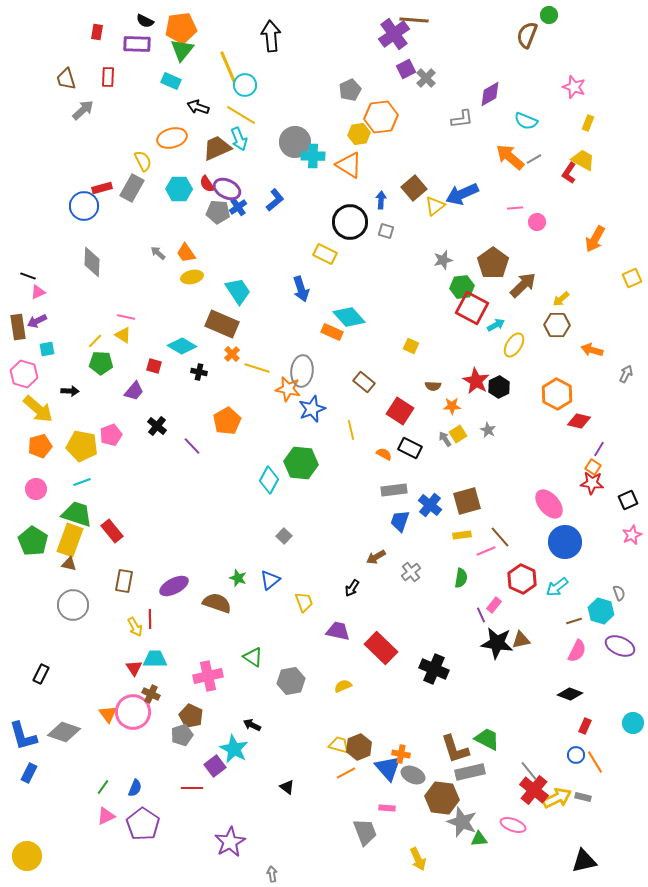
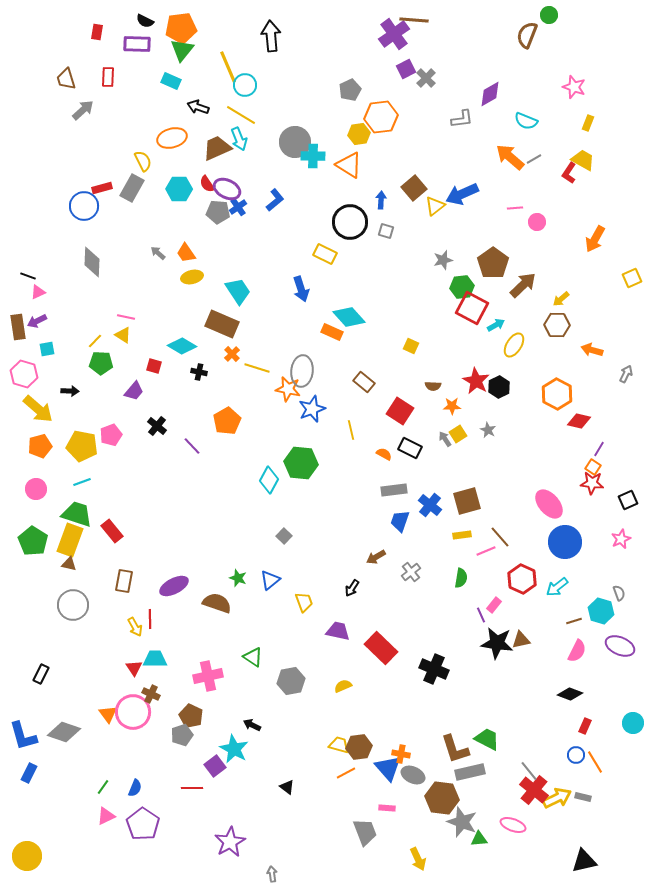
pink star at (632, 535): moved 11 px left, 4 px down
brown hexagon at (359, 747): rotated 15 degrees clockwise
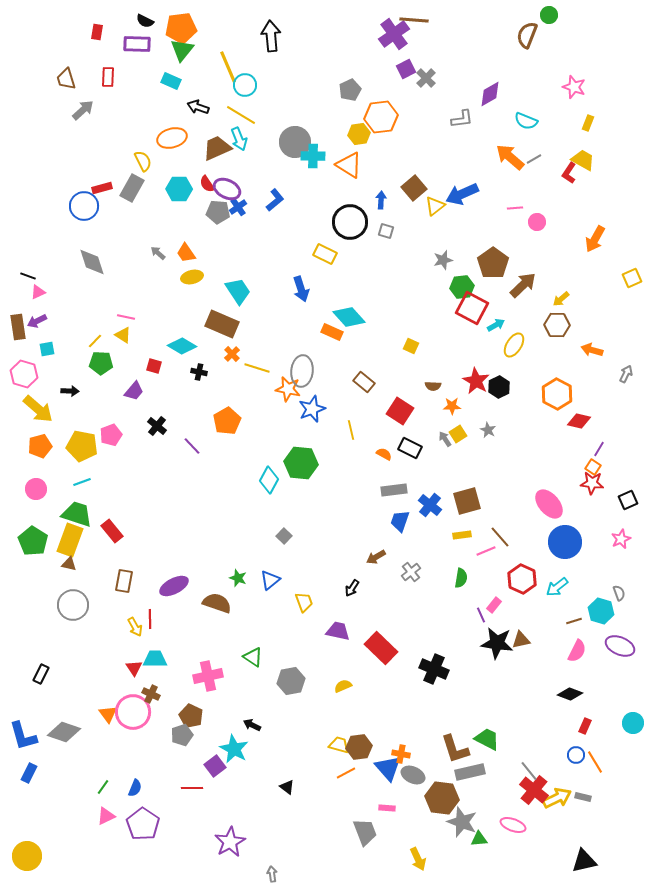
gray diamond at (92, 262): rotated 20 degrees counterclockwise
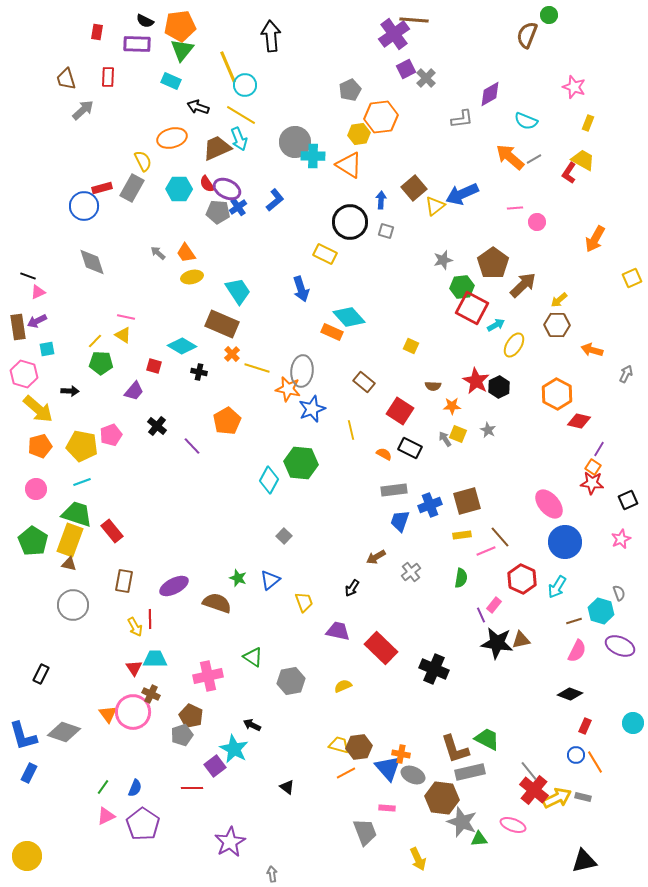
orange pentagon at (181, 28): moved 1 px left, 2 px up
yellow arrow at (561, 299): moved 2 px left, 1 px down
yellow square at (458, 434): rotated 36 degrees counterclockwise
blue cross at (430, 505): rotated 30 degrees clockwise
cyan arrow at (557, 587): rotated 20 degrees counterclockwise
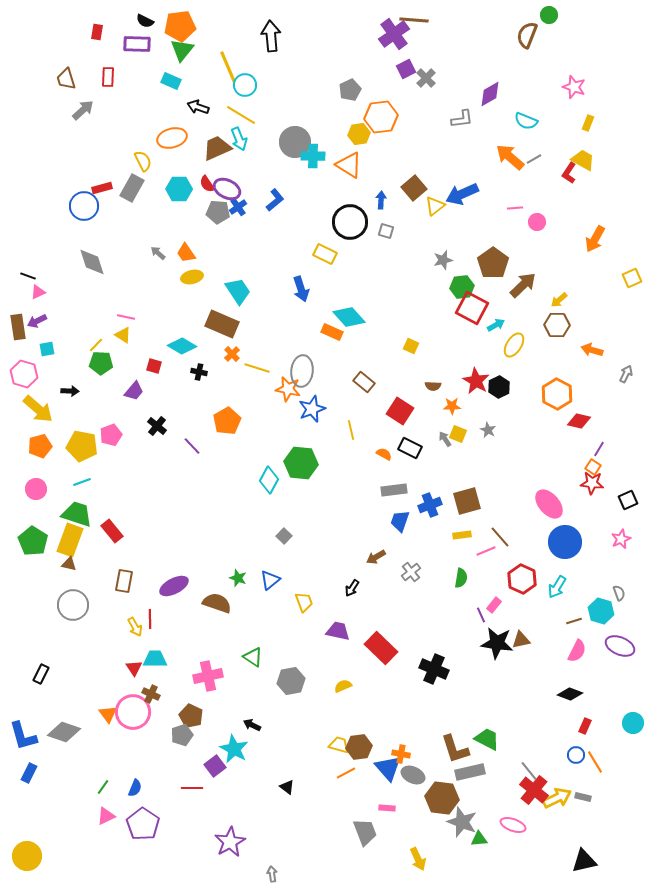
yellow line at (95, 341): moved 1 px right, 4 px down
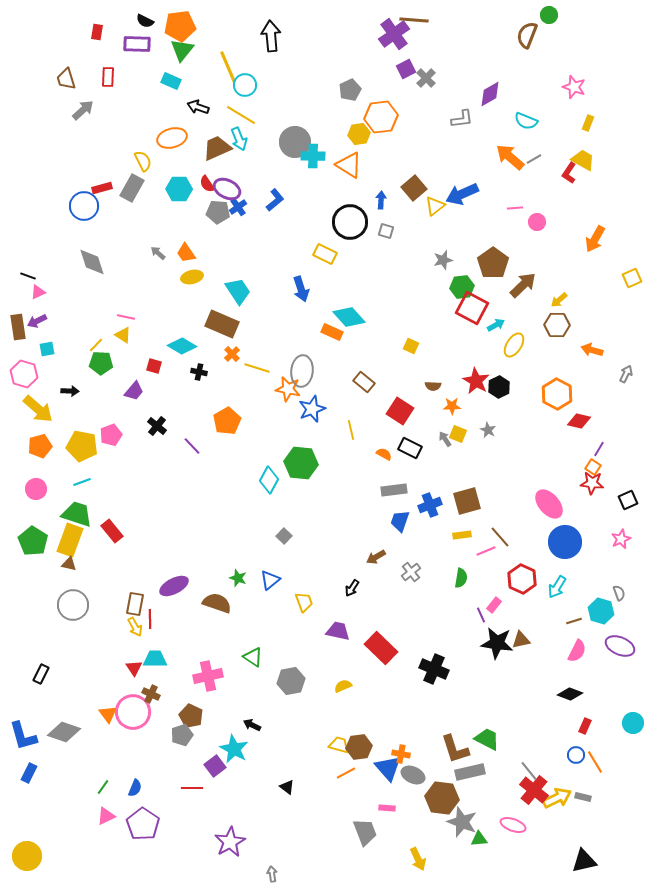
brown rectangle at (124, 581): moved 11 px right, 23 px down
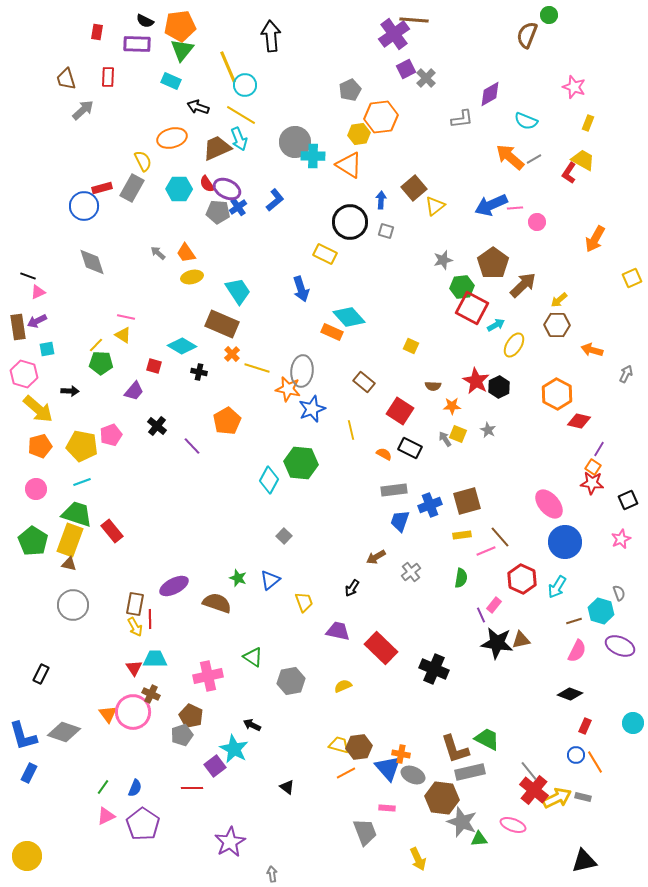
blue arrow at (462, 194): moved 29 px right, 11 px down
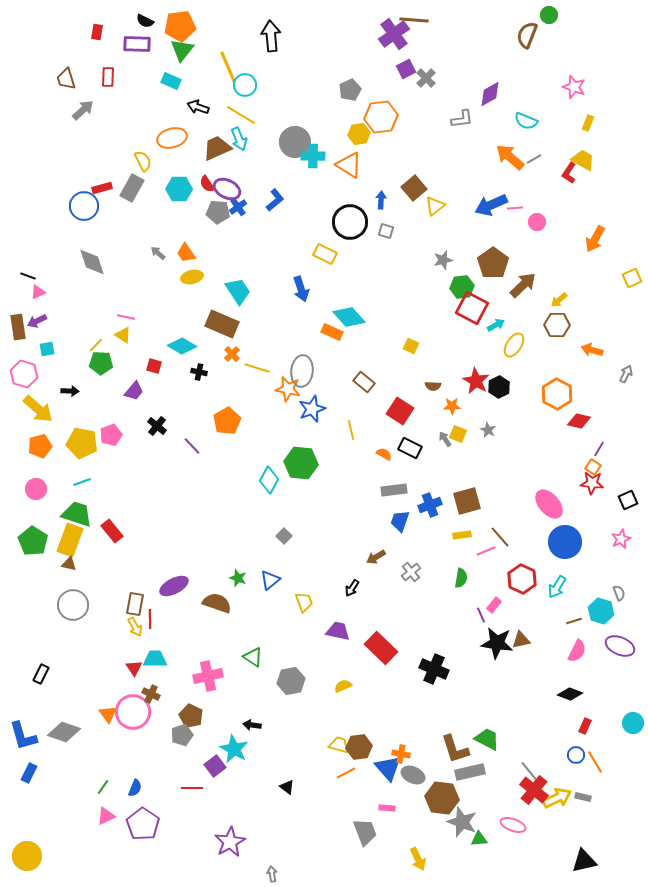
yellow pentagon at (82, 446): moved 3 px up
black arrow at (252, 725): rotated 18 degrees counterclockwise
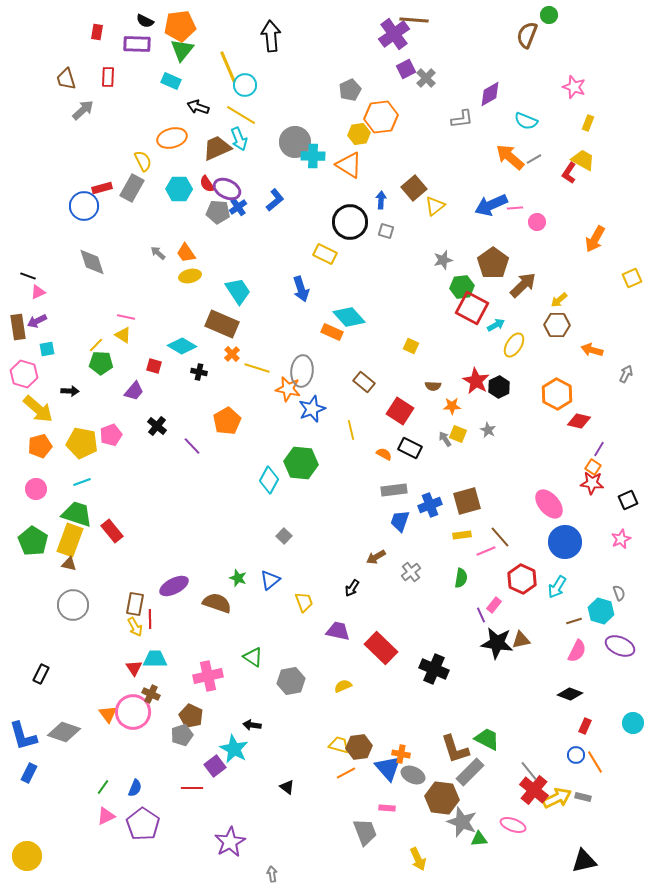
yellow ellipse at (192, 277): moved 2 px left, 1 px up
gray rectangle at (470, 772): rotated 32 degrees counterclockwise
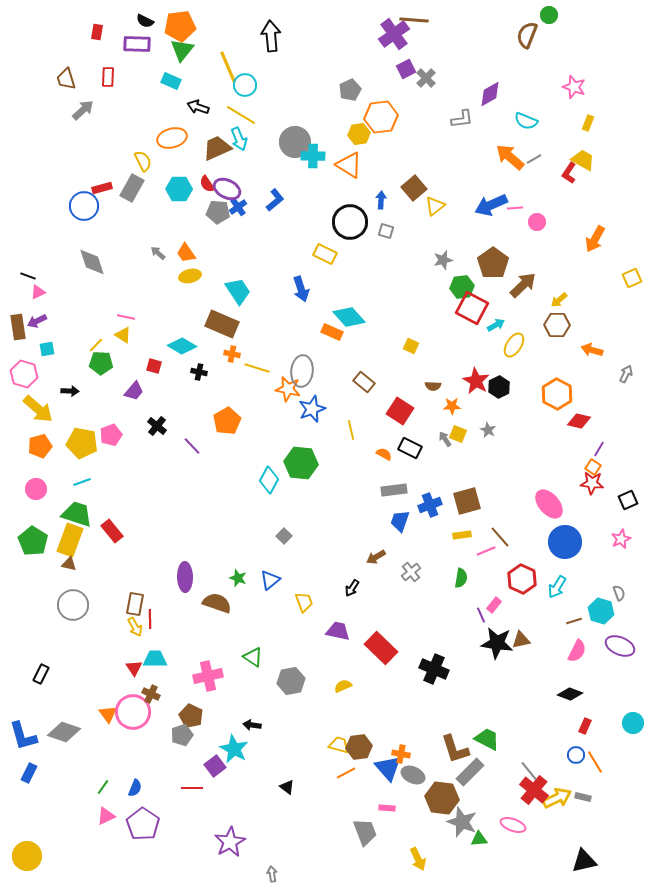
orange cross at (232, 354): rotated 35 degrees counterclockwise
purple ellipse at (174, 586): moved 11 px right, 9 px up; rotated 64 degrees counterclockwise
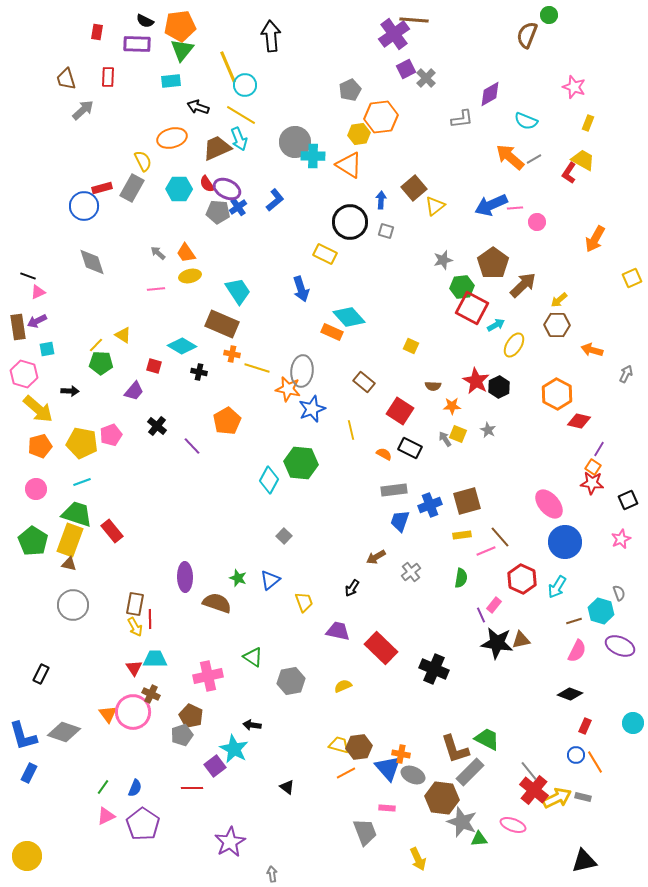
cyan rectangle at (171, 81): rotated 30 degrees counterclockwise
pink line at (126, 317): moved 30 px right, 28 px up; rotated 18 degrees counterclockwise
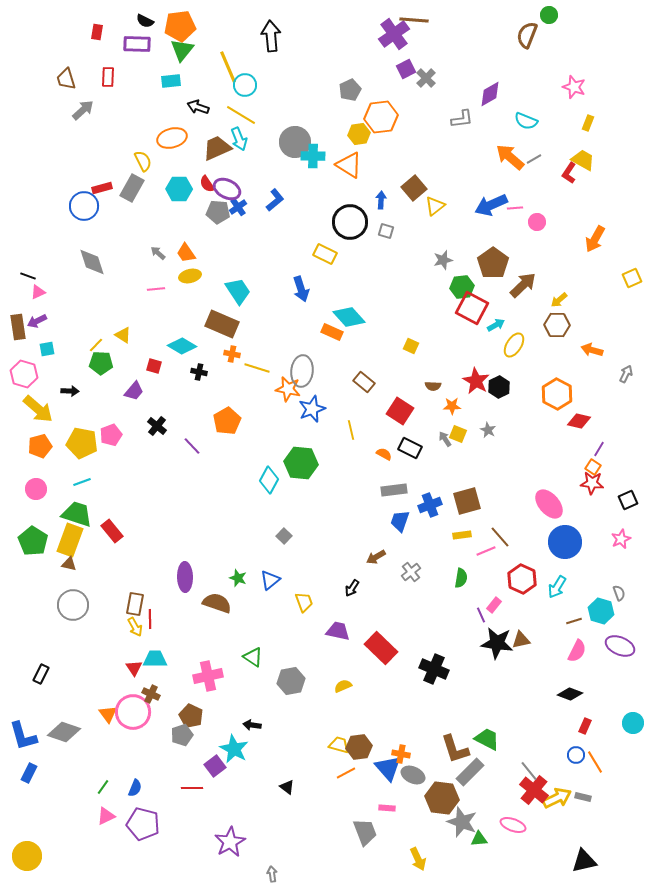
purple pentagon at (143, 824): rotated 20 degrees counterclockwise
